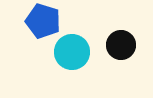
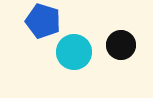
cyan circle: moved 2 px right
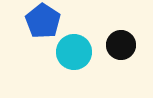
blue pentagon: rotated 16 degrees clockwise
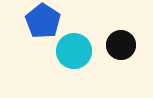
cyan circle: moved 1 px up
